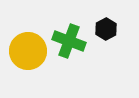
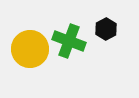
yellow circle: moved 2 px right, 2 px up
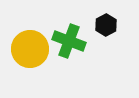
black hexagon: moved 4 px up
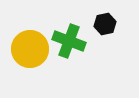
black hexagon: moved 1 px left, 1 px up; rotated 15 degrees clockwise
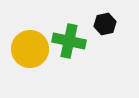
green cross: rotated 8 degrees counterclockwise
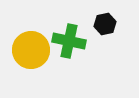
yellow circle: moved 1 px right, 1 px down
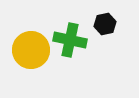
green cross: moved 1 px right, 1 px up
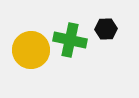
black hexagon: moved 1 px right, 5 px down; rotated 10 degrees clockwise
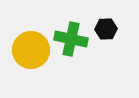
green cross: moved 1 px right, 1 px up
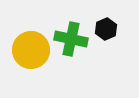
black hexagon: rotated 20 degrees counterclockwise
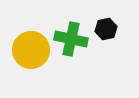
black hexagon: rotated 10 degrees clockwise
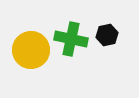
black hexagon: moved 1 px right, 6 px down
